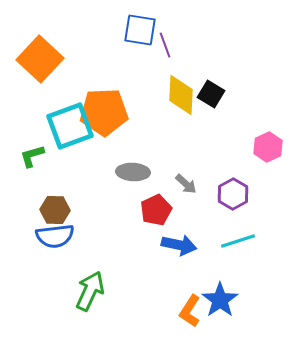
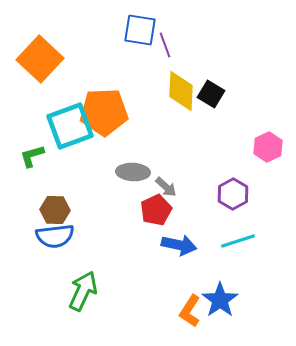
yellow diamond: moved 4 px up
gray arrow: moved 20 px left, 3 px down
green arrow: moved 7 px left
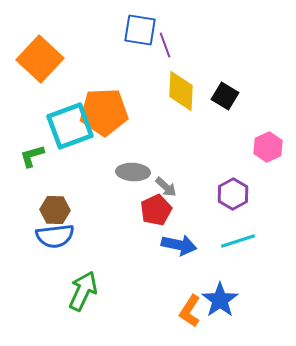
black square: moved 14 px right, 2 px down
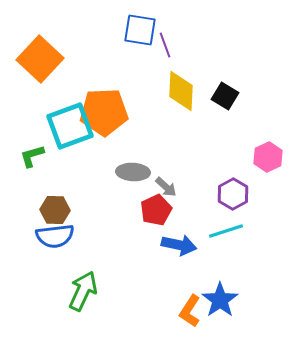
pink hexagon: moved 10 px down
cyan line: moved 12 px left, 10 px up
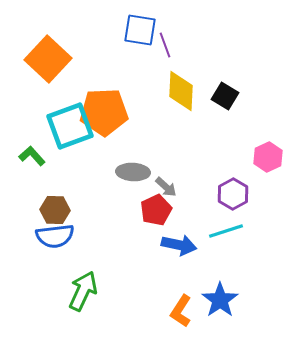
orange square: moved 8 px right
green L-shape: rotated 64 degrees clockwise
orange L-shape: moved 9 px left
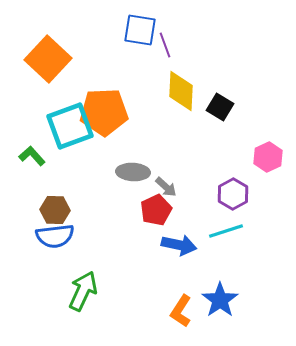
black square: moved 5 px left, 11 px down
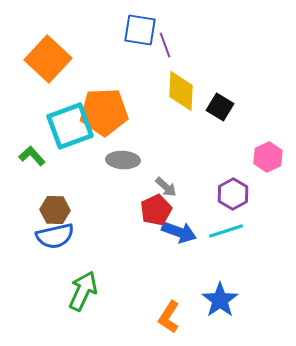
gray ellipse: moved 10 px left, 12 px up
blue semicircle: rotated 6 degrees counterclockwise
blue arrow: moved 13 px up; rotated 8 degrees clockwise
orange L-shape: moved 12 px left, 6 px down
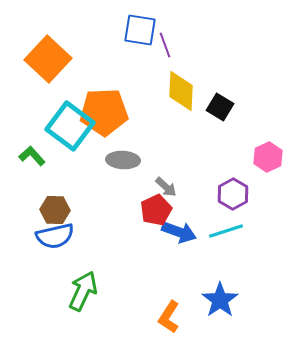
cyan square: rotated 33 degrees counterclockwise
